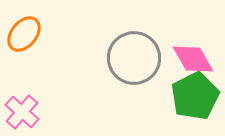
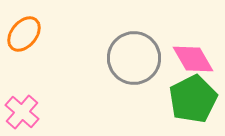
green pentagon: moved 2 px left, 3 px down
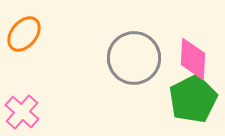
pink diamond: rotated 33 degrees clockwise
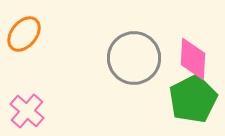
pink cross: moved 5 px right, 1 px up
